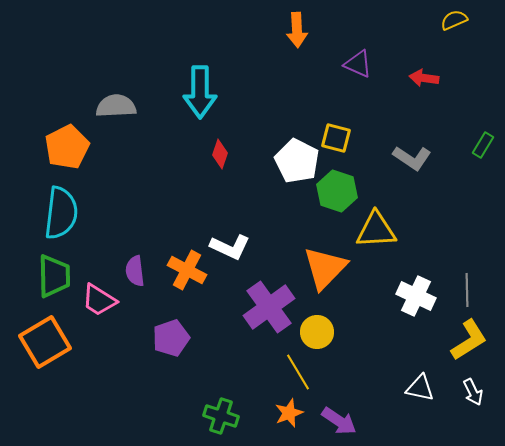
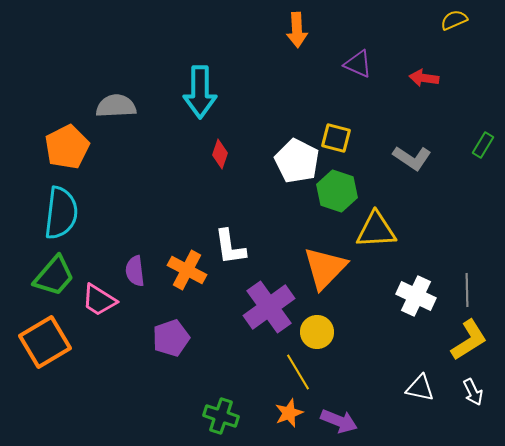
white L-shape: rotated 57 degrees clockwise
green trapezoid: rotated 42 degrees clockwise
purple arrow: rotated 12 degrees counterclockwise
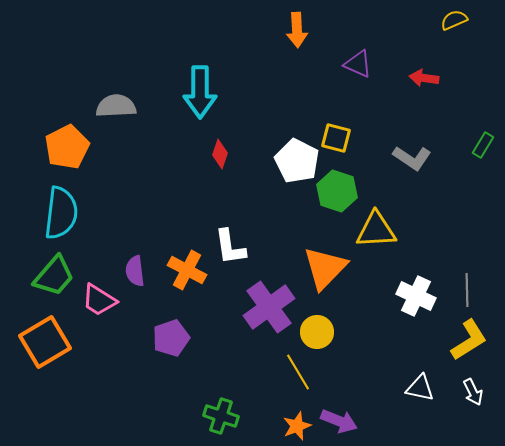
orange star: moved 8 px right, 13 px down
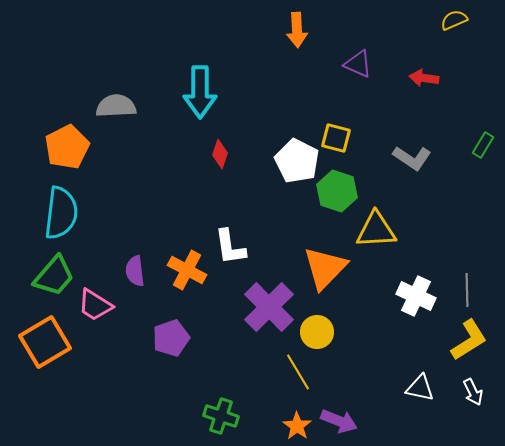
pink trapezoid: moved 4 px left, 5 px down
purple cross: rotated 9 degrees counterclockwise
orange star: rotated 16 degrees counterclockwise
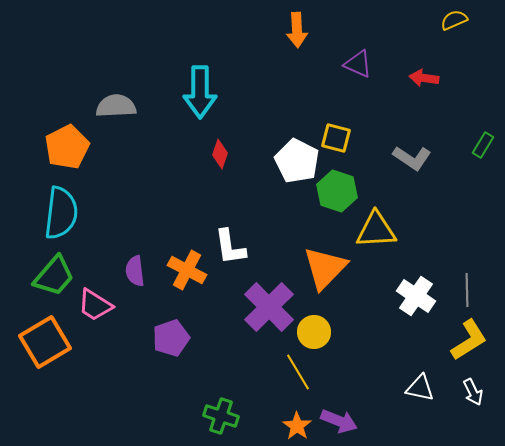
white cross: rotated 9 degrees clockwise
yellow circle: moved 3 px left
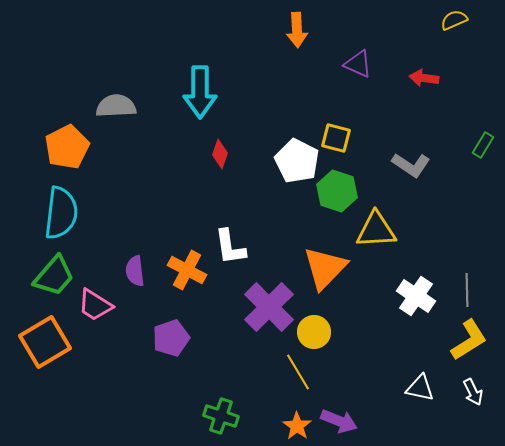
gray L-shape: moved 1 px left, 7 px down
